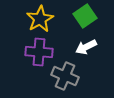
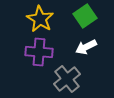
yellow star: rotated 12 degrees counterclockwise
gray cross: moved 2 px right, 3 px down; rotated 28 degrees clockwise
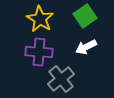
gray cross: moved 6 px left
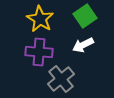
white arrow: moved 3 px left, 2 px up
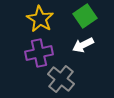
purple cross: moved 1 px down; rotated 16 degrees counterclockwise
gray cross: rotated 12 degrees counterclockwise
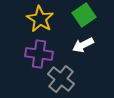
green square: moved 1 px left, 1 px up
purple cross: moved 1 px down; rotated 20 degrees clockwise
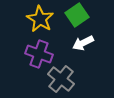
green square: moved 7 px left
white arrow: moved 2 px up
purple cross: rotated 12 degrees clockwise
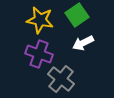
yellow star: moved 1 px down; rotated 20 degrees counterclockwise
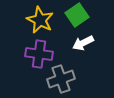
yellow star: rotated 16 degrees clockwise
purple cross: rotated 12 degrees counterclockwise
gray cross: rotated 32 degrees clockwise
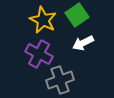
yellow star: moved 3 px right
purple cross: rotated 20 degrees clockwise
gray cross: moved 1 px left, 1 px down
